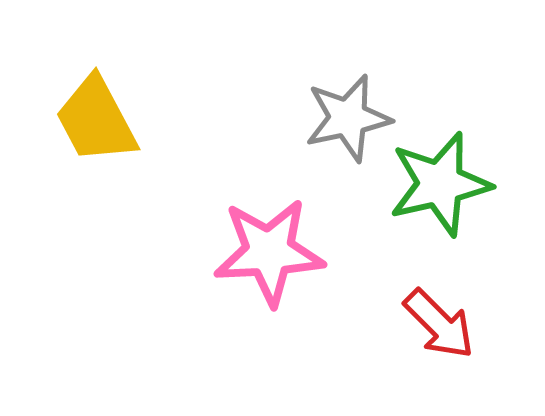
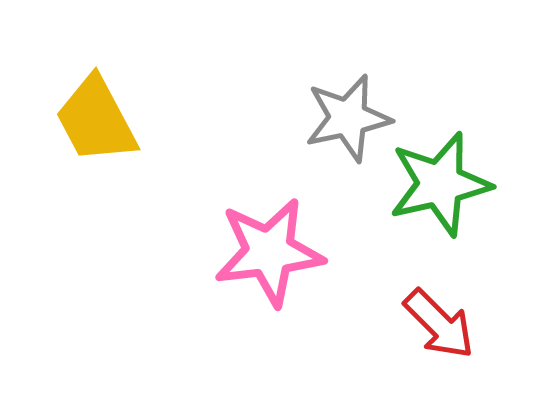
pink star: rotated 4 degrees counterclockwise
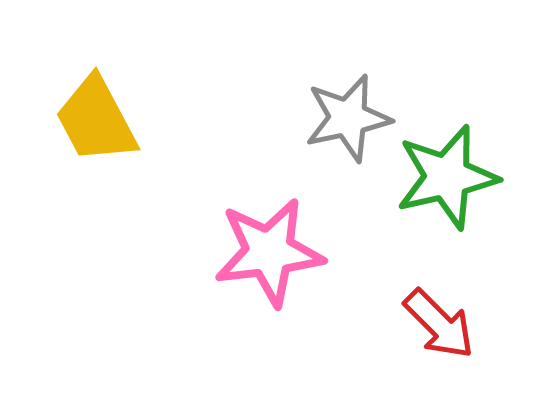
green star: moved 7 px right, 7 px up
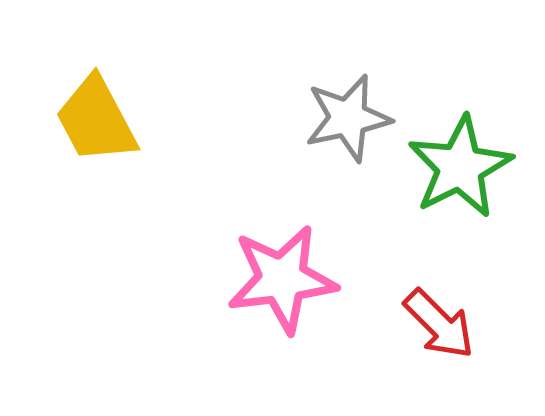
green star: moved 13 px right, 10 px up; rotated 14 degrees counterclockwise
pink star: moved 13 px right, 27 px down
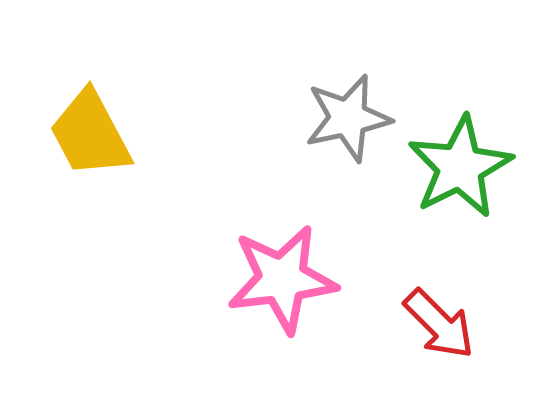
yellow trapezoid: moved 6 px left, 14 px down
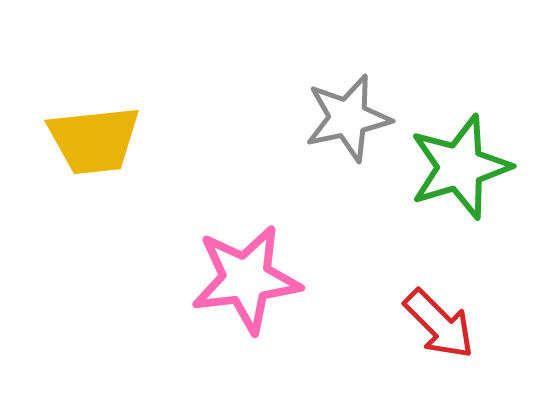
yellow trapezoid: moved 4 px right, 6 px down; rotated 68 degrees counterclockwise
green star: rotated 10 degrees clockwise
pink star: moved 36 px left
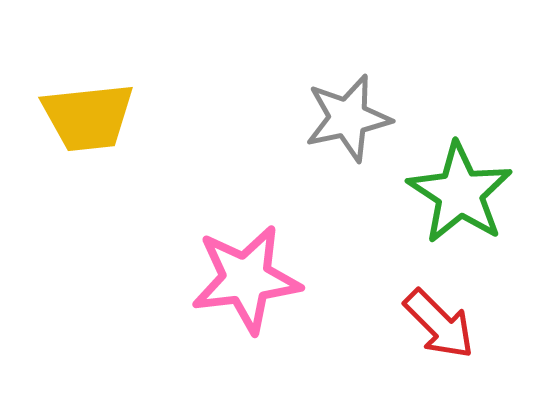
yellow trapezoid: moved 6 px left, 23 px up
green star: moved 26 px down; rotated 22 degrees counterclockwise
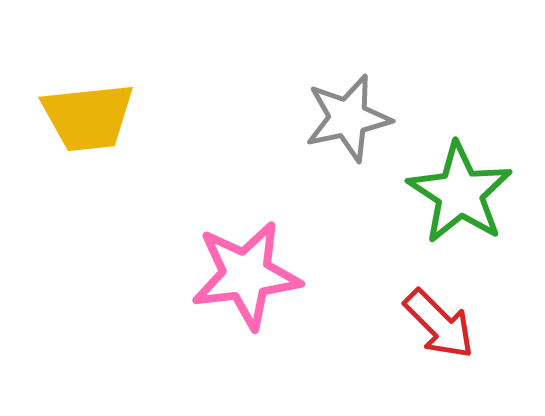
pink star: moved 4 px up
